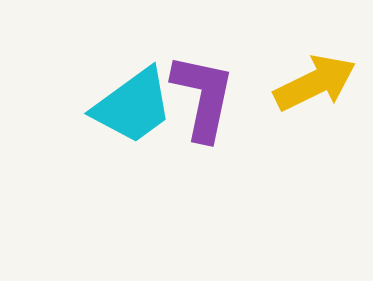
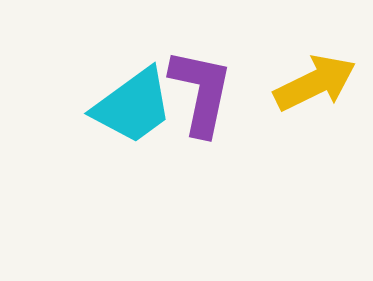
purple L-shape: moved 2 px left, 5 px up
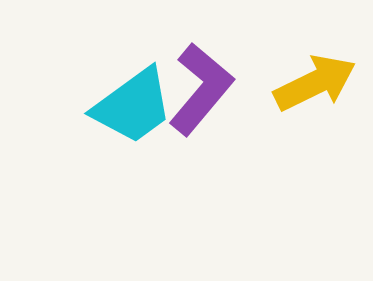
purple L-shape: moved 3 px up; rotated 28 degrees clockwise
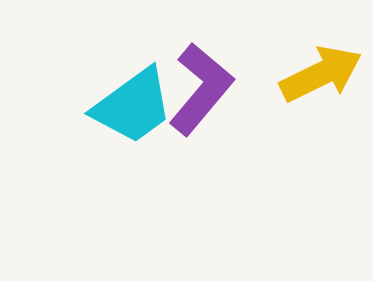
yellow arrow: moved 6 px right, 9 px up
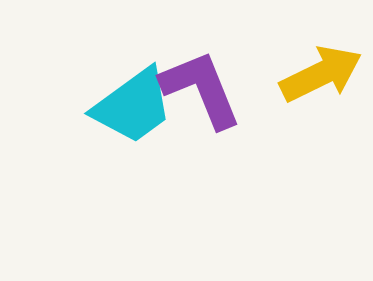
purple L-shape: rotated 62 degrees counterclockwise
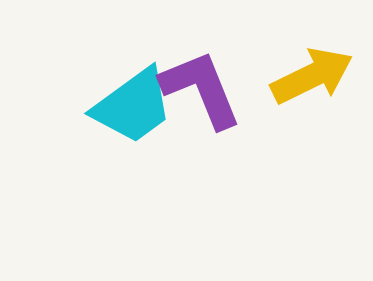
yellow arrow: moved 9 px left, 2 px down
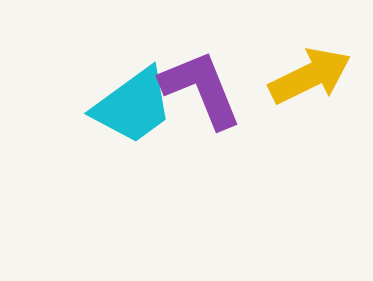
yellow arrow: moved 2 px left
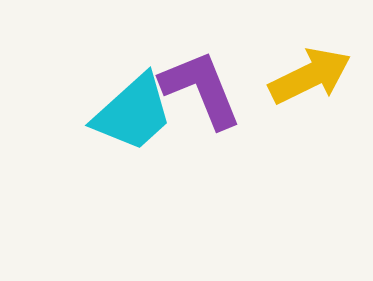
cyan trapezoid: moved 7 px down; rotated 6 degrees counterclockwise
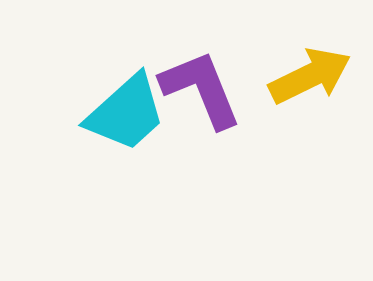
cyan trapezoid: moved 7 px left
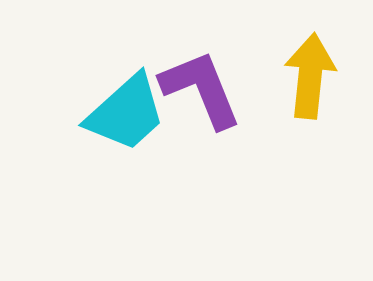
yellow arrow: rotated 58 degrees counterclockwise
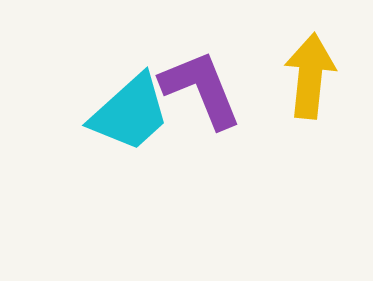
cyan trapezoid: moved 4 px right
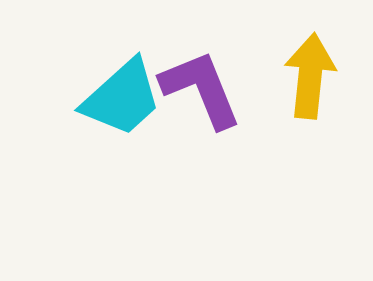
cyan trapezoid: moved 8 px left, 15 px up
